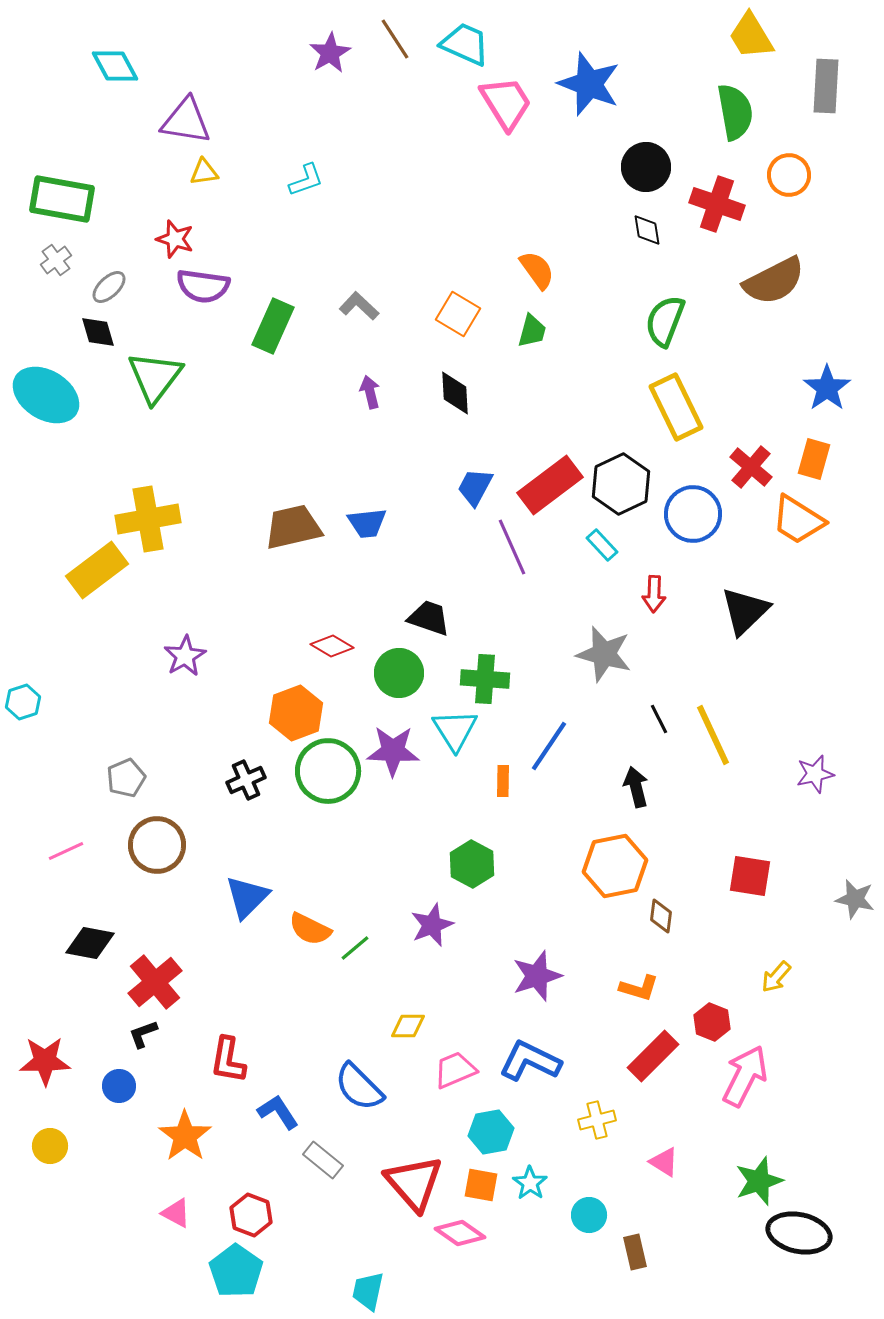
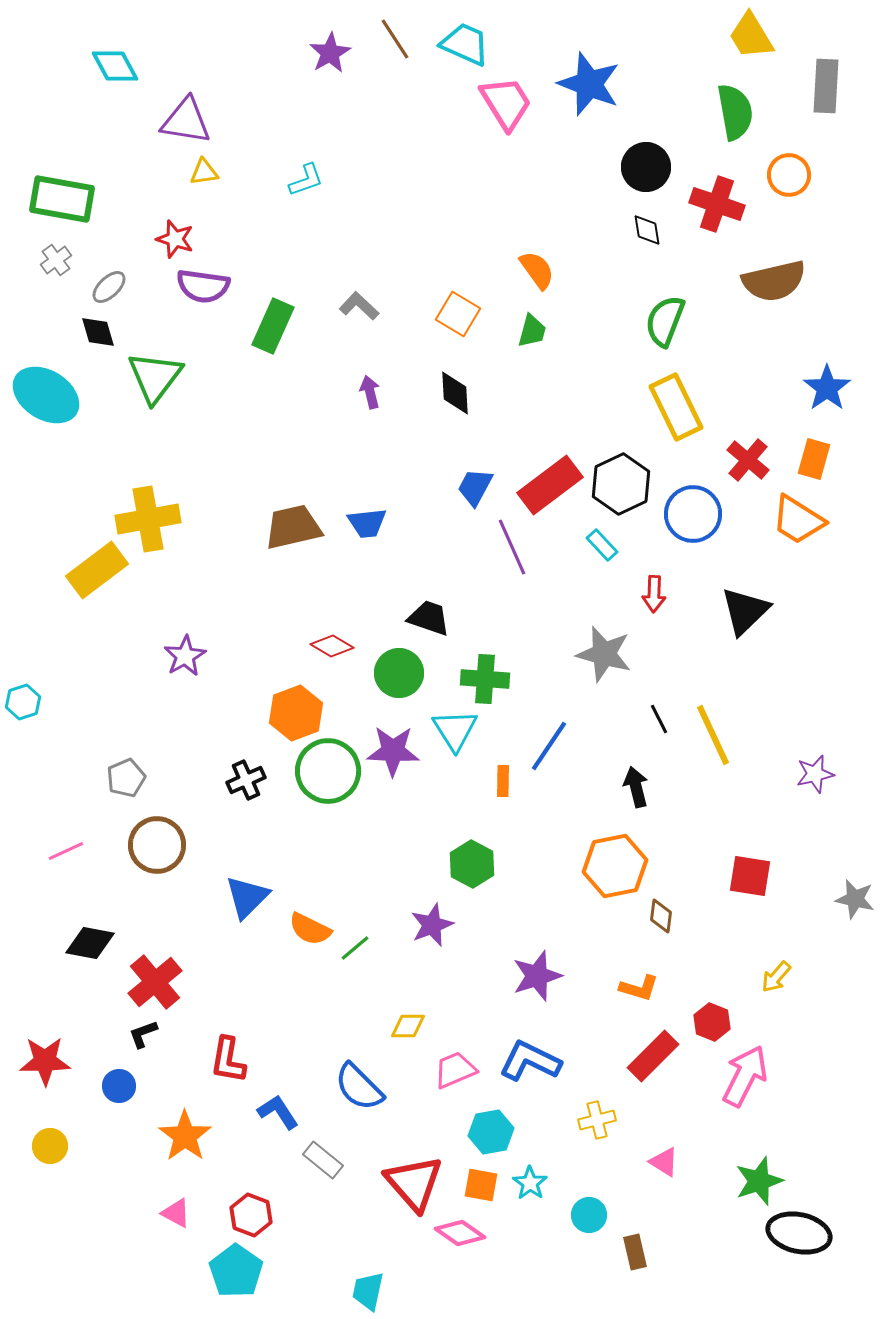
brown semicircle at (774, 281): rotated 14 degrees clockwise
red cross at (751, 467): moved 3 px left, 7 px up
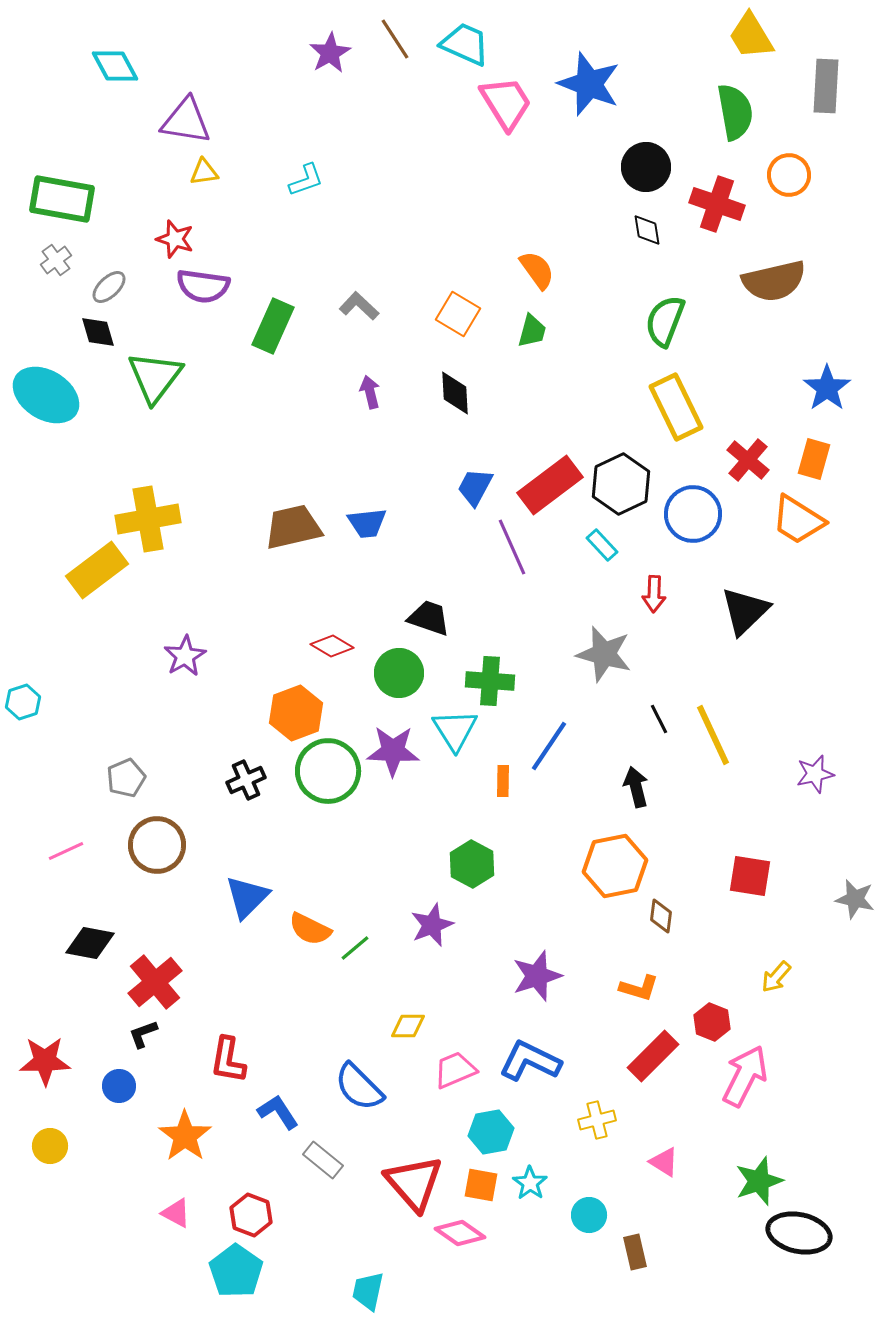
green cross at (485, 679): moved 5 px right, 2 px down
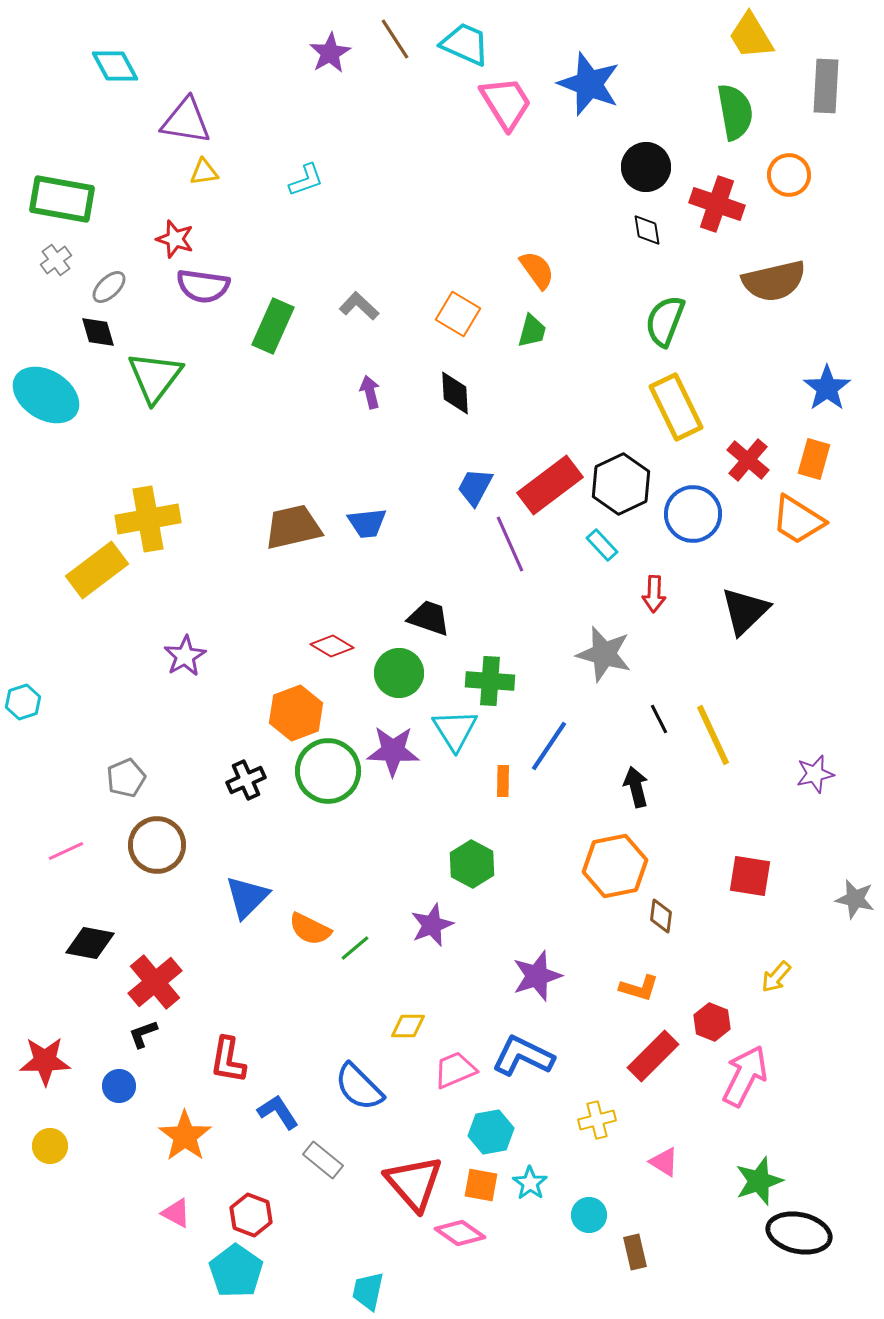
purple line at (512, 547): moved 2 px left, 3 px up
blue L-shape at (530, 1061): moved 7 px left, 5 px up
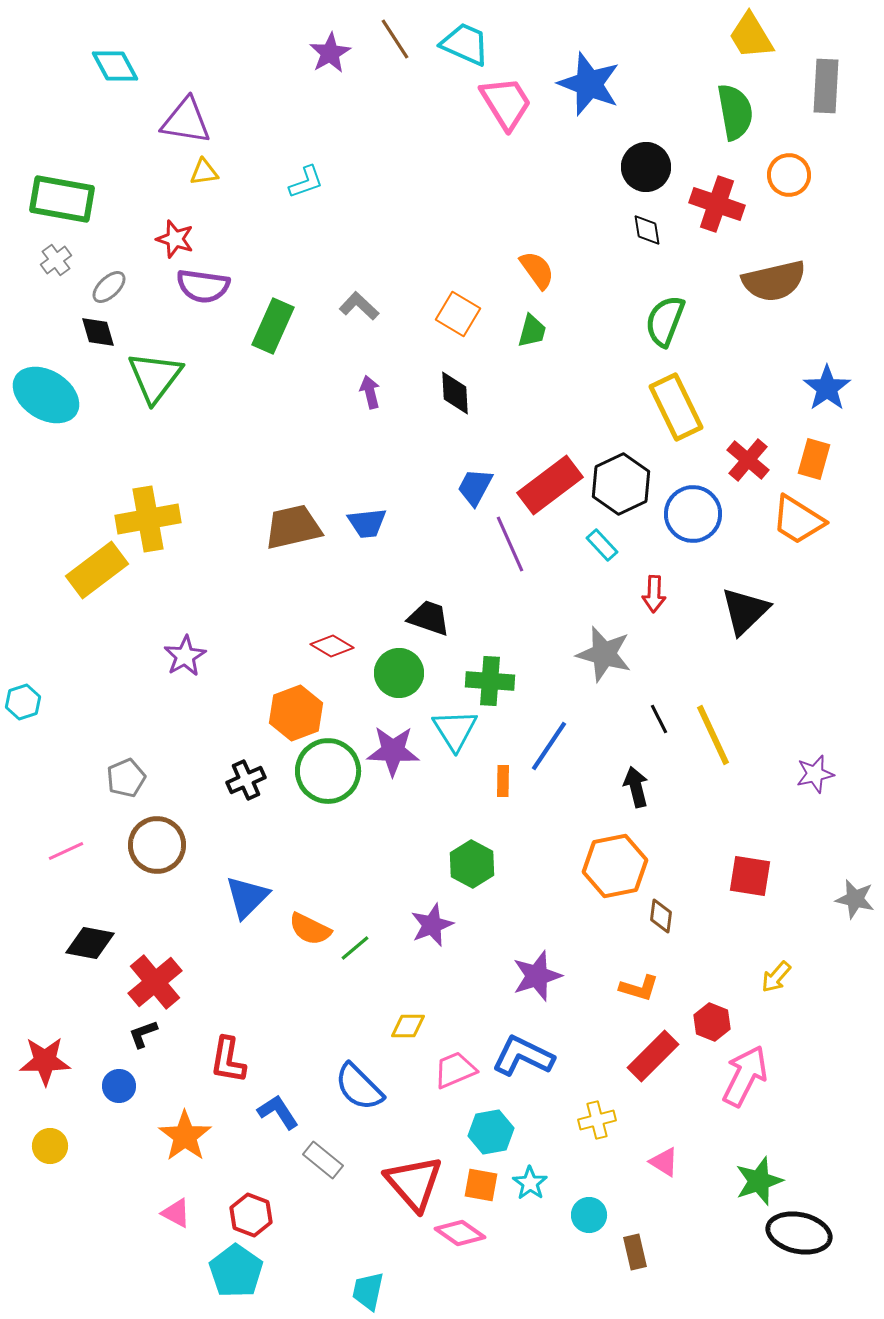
cyan L-shape at (306, 180): moved 2 px down
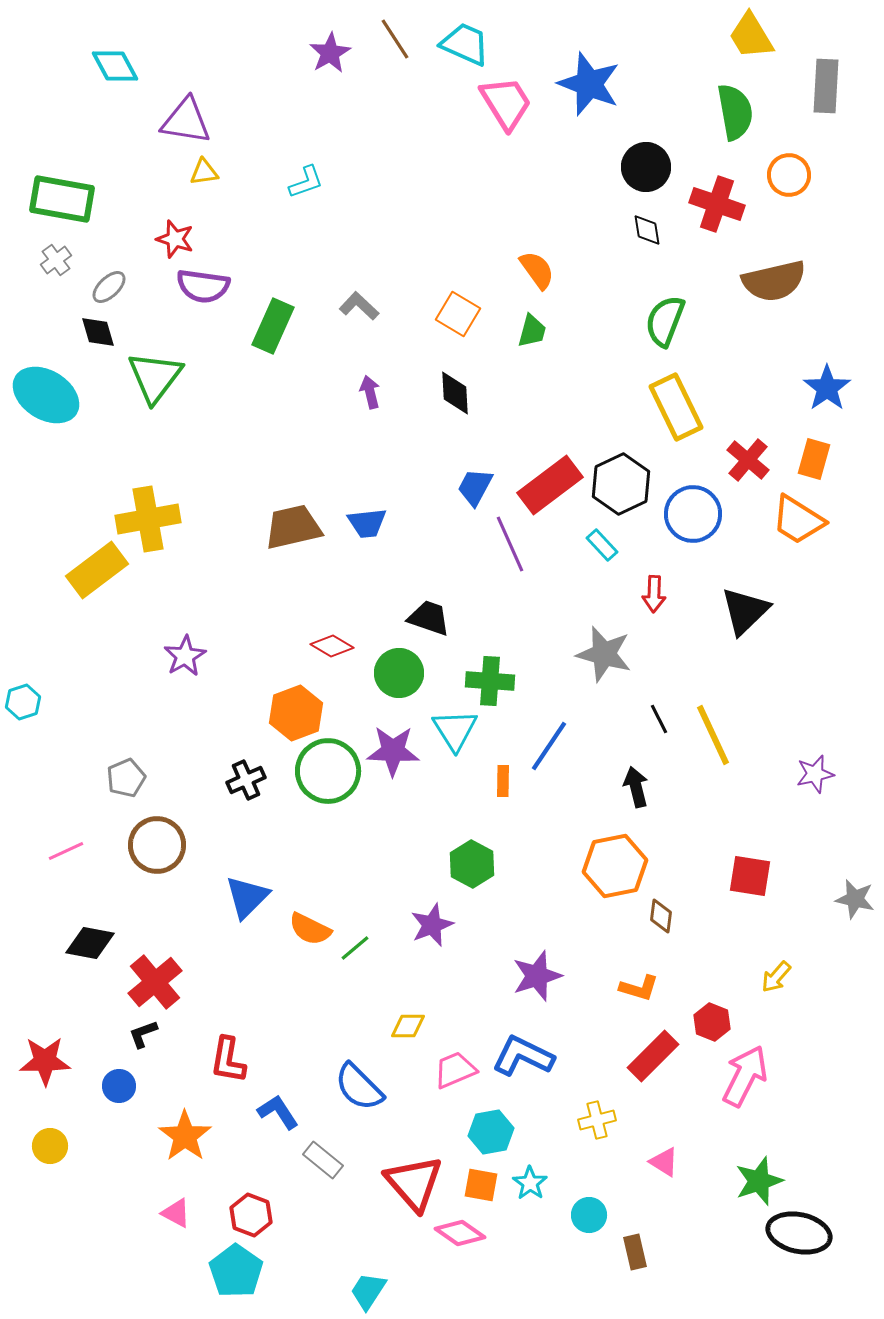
cyan trapezoid at (368, 1291): rotated 21 degrees clockwise
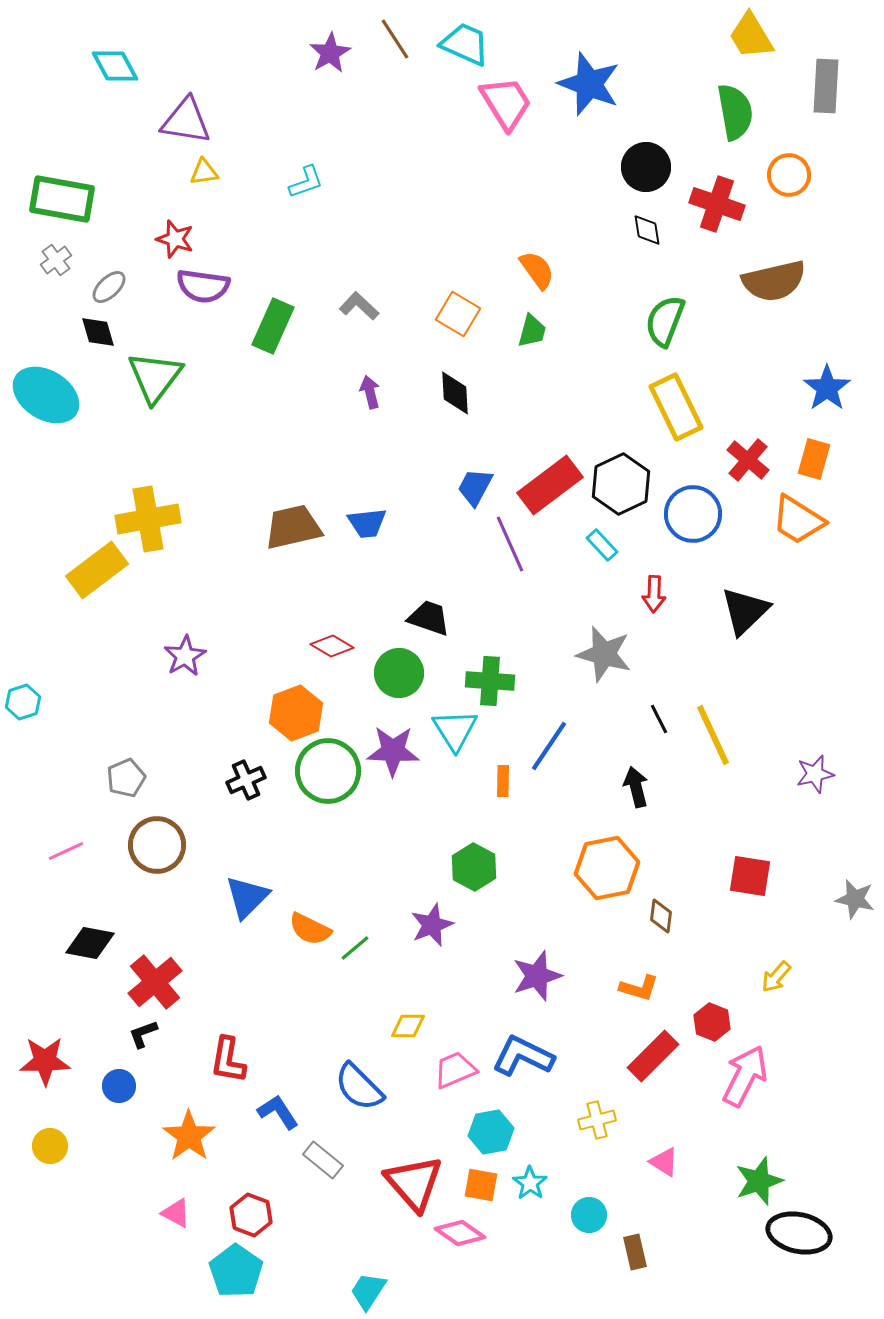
green hexagon at (472, 864): moved 2 px right, 3 px down
orange hexagon at (615, 866): moved 8 px left, 2 px down
orange star at (185, 1136): moved 4 px right
